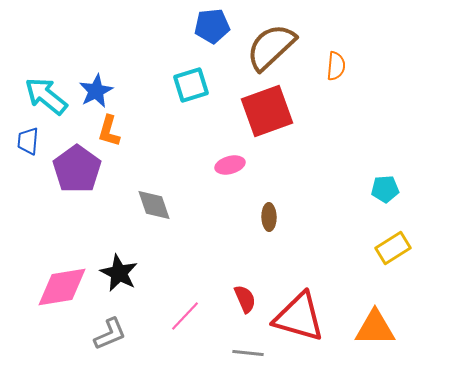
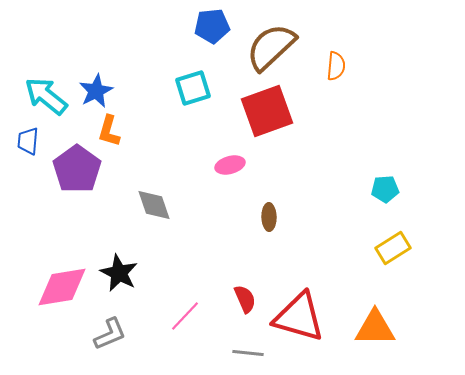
cyan square: moved 2 px right, 3 px down
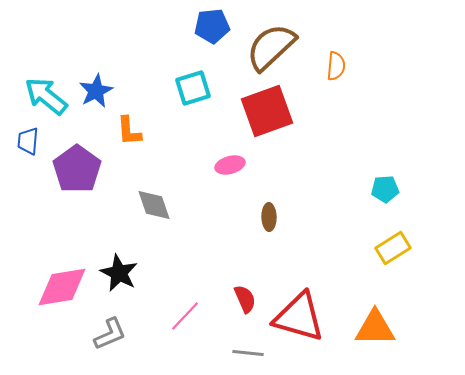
orange L-shape: moved 20 px right; rotated 20 degrees counterclockwise
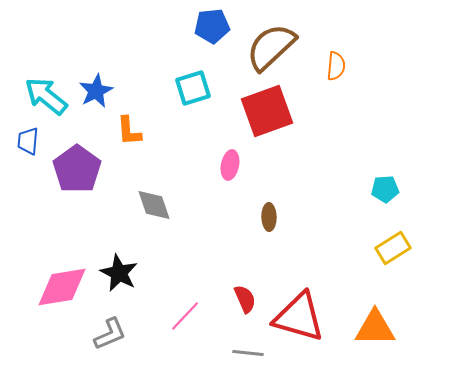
pink ellipse: rotated 64 degrees counterclockwise
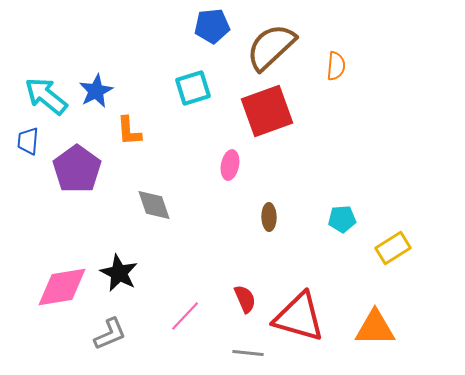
cyan pentagon: moved 43 px left, 30 px down
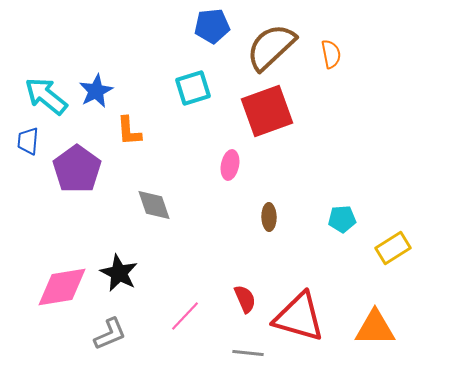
orange semicircle: moved 5 px left, 12 px up; rotated 16 degrees counterclockwise
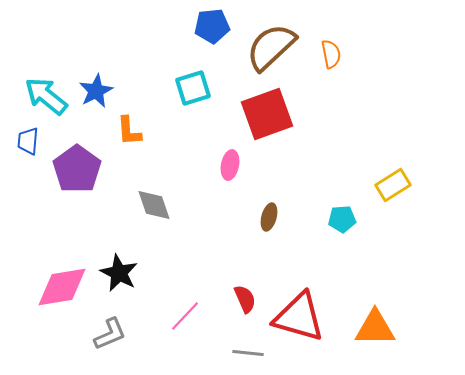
red square: moved 3 px down
brown ellipse: rotated 16 degrees clockwise
yellow rectangle: moved 63 px up
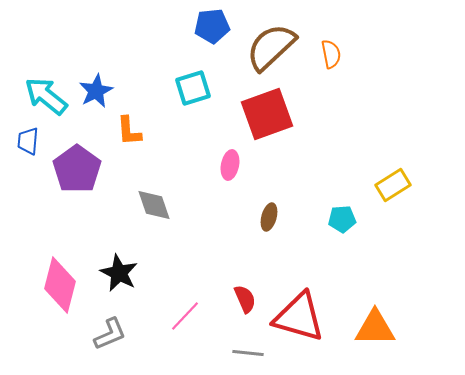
pink diamond: moved 2 px left, 2 px up; rotated 66 degrees counterclockwise
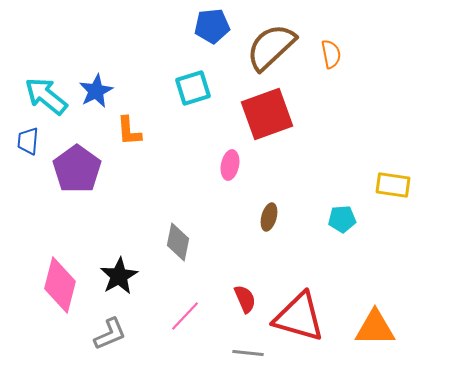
yellow rectangle: rotated 40 degrees clockwise
gray diamond: moved 24 px right, 37 px down; rotated 30 degrees clockwise
black star: moved 3 px down; rotated 15 degrees clockwise
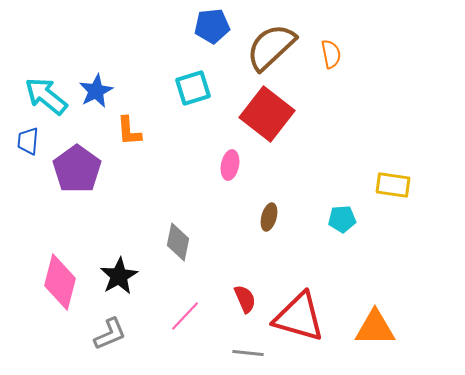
red square: rotated 32 degrees counterclockwise
pink diamond: moved 3 px up
